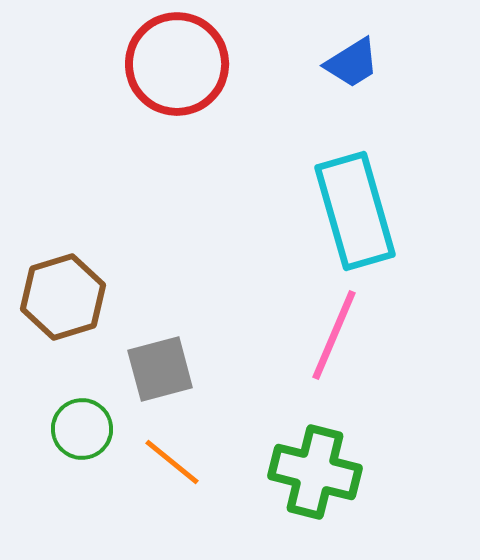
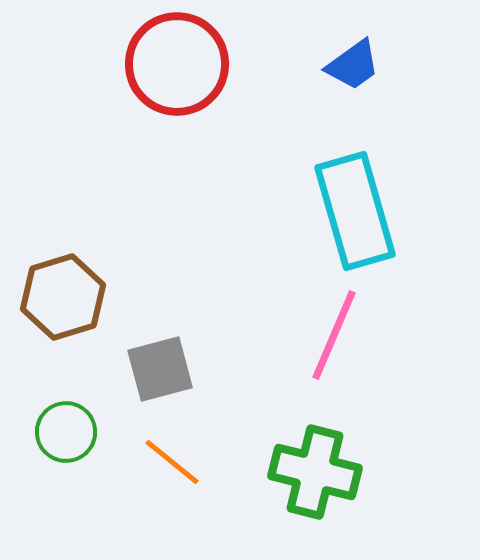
blue trapezoid: moved 1 px right, 2 px down; rotated 4 degrees counterclockwise
green circle: moved 16 px left, 3 px down
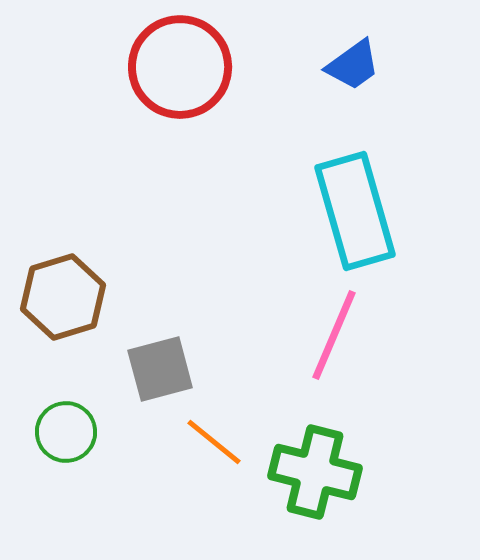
red circle: moved 3 px right, 3 px down
orange line: moved 42 px right, 20 px up
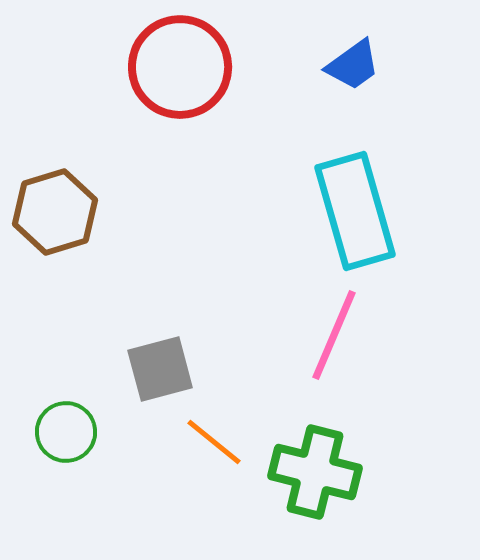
brown hexagon: moved 8 px left, 85 px up
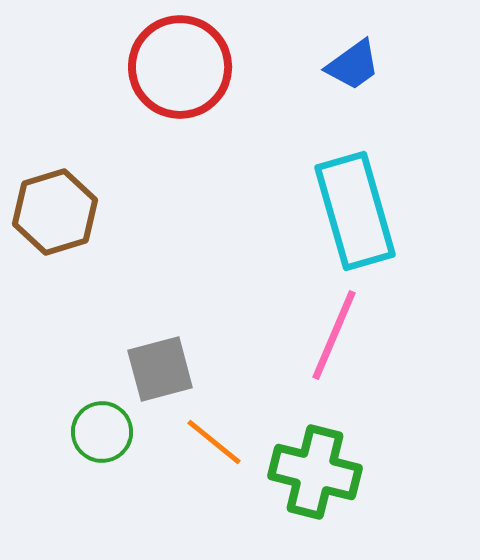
green circle: moved 36 px right
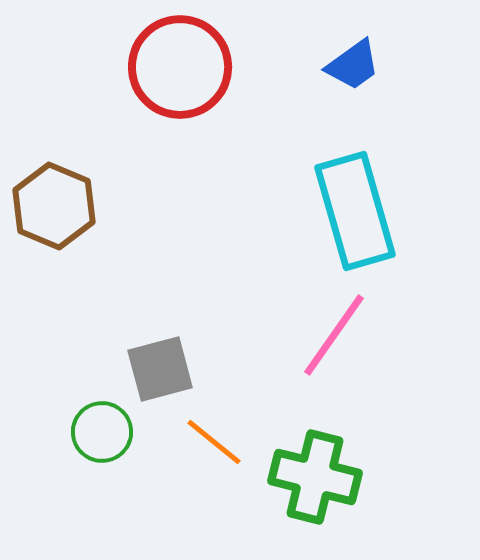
brown hexagon: moved 1 px left, 6 px up; rotated 20 degrees counterclockwise
pink line: rotated 12 degrees clockwise
green cross: moved 5 px down
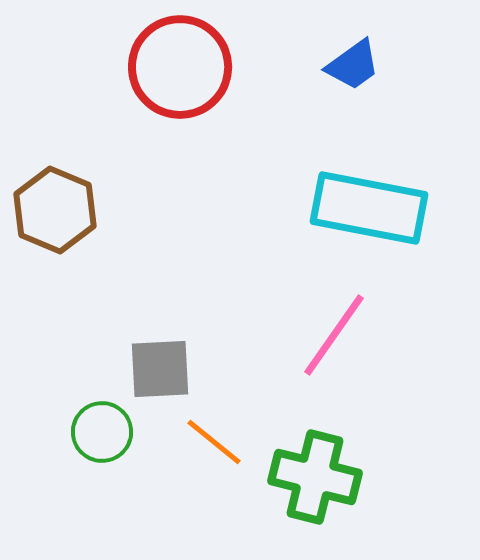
brown hexagon: moved 1 px right, 4 px down
cyan rectangle: moved 14 px right, 3 px up; rotated 63 degrees counterclockwise
gray square: rotated 12 degrees clockwise
